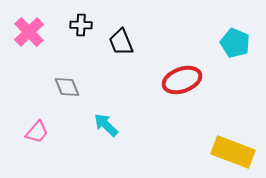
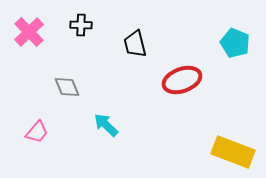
black trapezoid: moved 14 px right, 2 px down; rotated 8 degrees clockwise
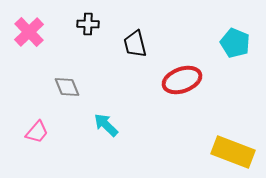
black cross: moved 7 px right, 1 px up
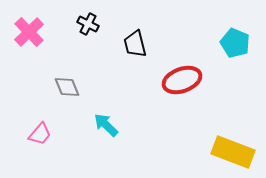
black cross: rotated 25 degrees clockwise
pink trapezoid: moved 3 px right, 2 px down
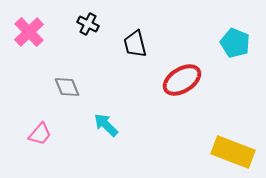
red ellipse: rotated 12 degrees counterclockwise
